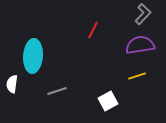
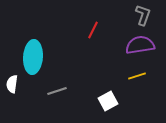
gray L-shape: moved 1 px down; rotated 25 degrees counterclockwise
cyan ellipse: moved 1 px down
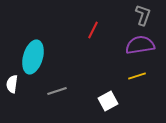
cyan ellipse: rotated 12 degrees clockwise
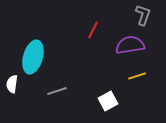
purple semicircle: moved 10 px left
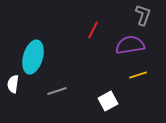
yellow line: moved 1 px right, 1 px up
white semicircle: moved 1 px right
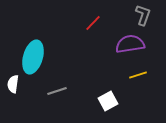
red line: moved 7 px up; rotated 18 degrees clockwise
purple semicircle: moved 1 px up
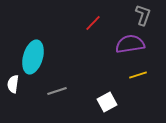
white square: moved 1 px left, 1 px down
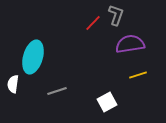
gray L-shape: moved 27 px left
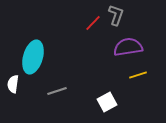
purple semicircle: moved 2 px left, 3 px down
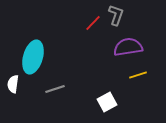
gray line: moved 2 px left, 2 px up
